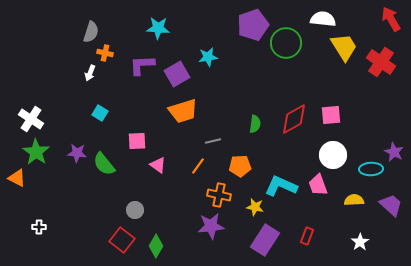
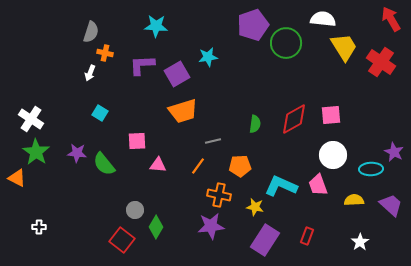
cyan star at (158, 28): moved 2 px left, 2 px up
pink triangle at (158, 165): rotated 30 degrees counterclockwise
green diamond at (156, 246): moved 19 px up
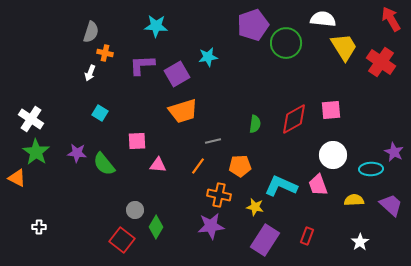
pink square at (331, 115): moved 5 px up
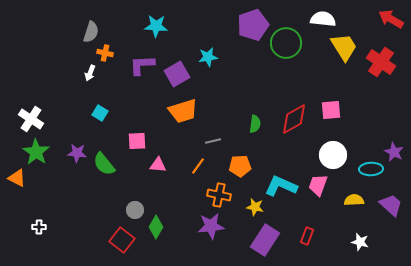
red arrow at (391, 19): rotated 30 degrees counterclockwise
pink trapezoid at (318, 185): rotated 40 degrees clockwise
white star at (360, 242): rotated 24 degrees counterclockwise
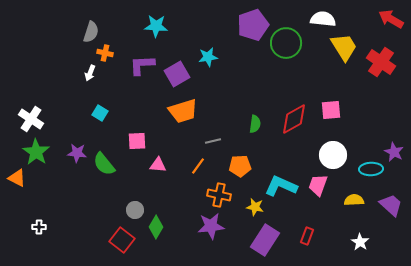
white star at (360, 242): rotated 18 degrees clockwise
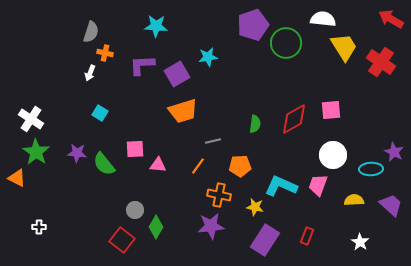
pink square at (137, 141): moved 2 px left, 8 px down
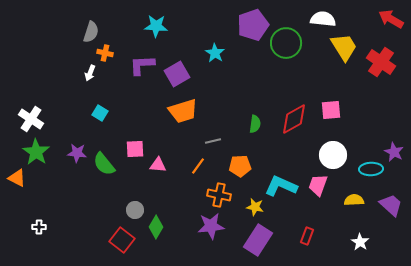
cyan star at (208, 57): moved 7 px right, 4 px up; rotated 30 degrees counterclockwise
purple rectangle at (265, 240): moved 7 px left
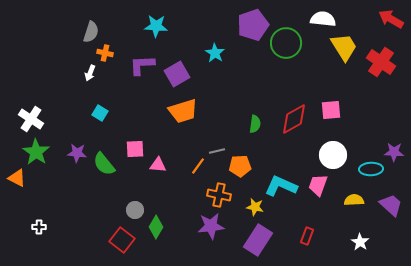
gray line at (213, 141): moved 4 px right, 10 px down
purple star at (394, 152): rotated 24 degrees counterclockwise
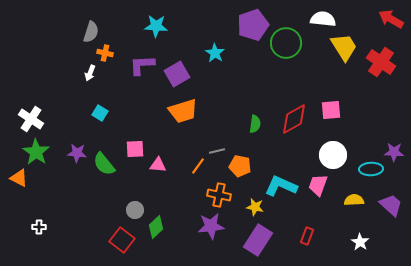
orange pentagon at (240, 166): rotated 15 degrees clockwise
orange triangle at (17, 178): moved 2 px right
green diamond at (156, 227): rotated 15 degrees clockwise
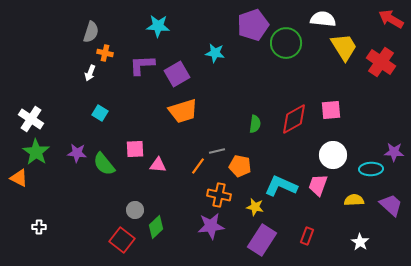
cyan star at (156, 26): moved 2 px right
cyan star at (215, 53): rotated 24 degrees counterclockwise
purple rectangle at (258, 240): moved 4 px right
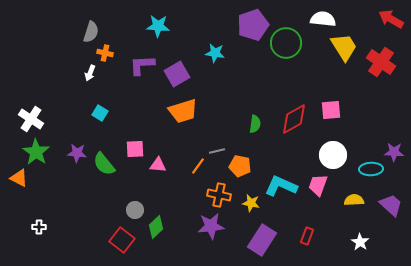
yellow star at (255, 207): moved 4 px left, 4 px up
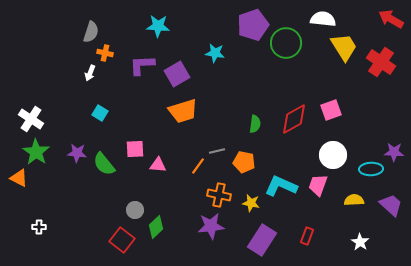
pink square at (331, 110): rotated 15 degrees counterclockwise
orange pentagon at (240, 166): moved 4 px right, 4 px up
